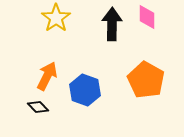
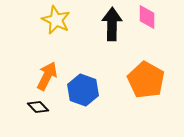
yellow star: moved 2 px down; rotated 12 degrees counterclockwise
blue hexagon: moved 2 px left
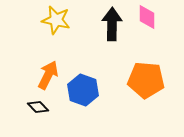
yellow star: rotated 12 degrees counterclockwise
orange arrow: moved 1 px right, 1 px up
orange pentagon: rotated 24 degrees counterclockwise
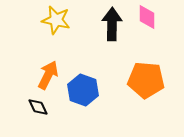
black diamond: rotated 20 degrees clockwise
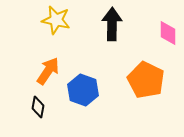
pink diamond: moved 21 px right, 16 px down
orange arrow: moved 4 px up; rotated 8 degrees clockwise
orange pentagon: rotated 21 degrees clockwise
black diamond: rotated 35 degrees clockwise
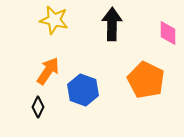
yellow star: moved 2 px left
black diamond: rotated 15 degrees clockwise
